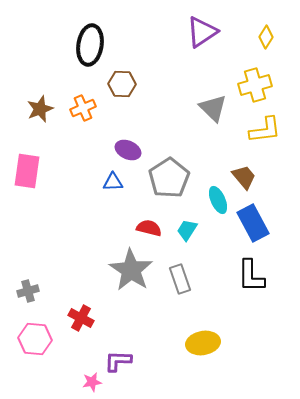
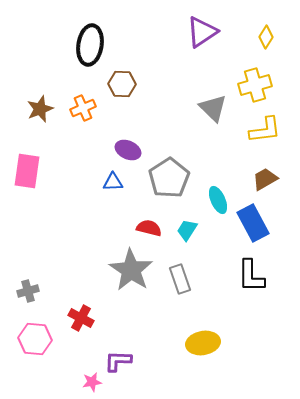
brown trapezoid: moved 21 px right, 2 px down; rotated 80 degrees counterclockwise
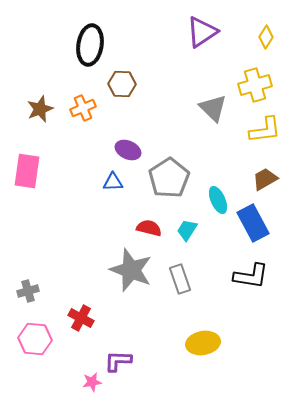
gray star: rotated 12 degrees counterclockwise
black L-shape: rotated 81 degrees counterclockwise
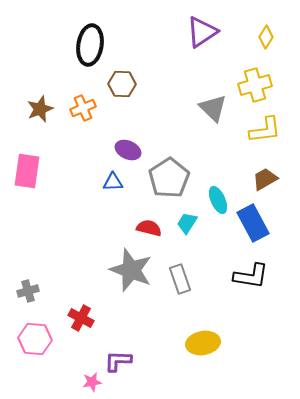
cyan trapezoid: moved 7 px up
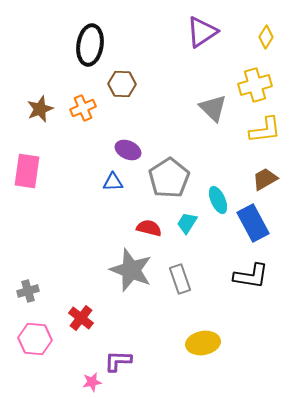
red cross: rotated 10 degrees clockwise
